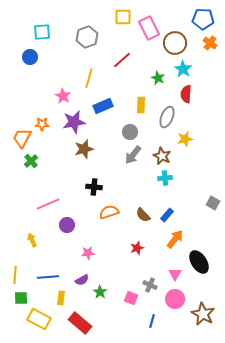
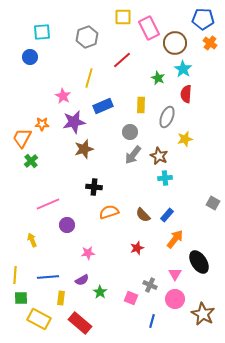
brown star at (162, 156): moved 3 px left
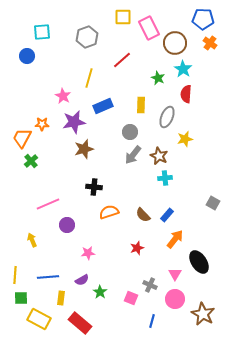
blue circle at (30, 57): moved 3 px left, 1 px up
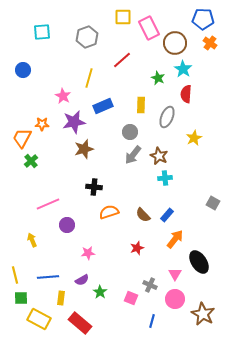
blue circle at (27, 56): moved 4 px left, 14 px down
yellow star at (185, 139): moved 9 px right, 1 px up; rotated 14 degrees counterclockwise
yellow line at (15, 275): rotated 18 degrees counterclockwise
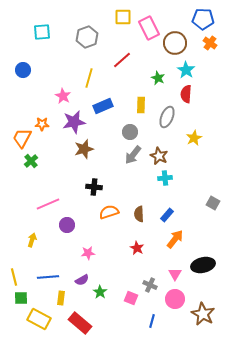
cyan star at (183, 69): moved 3 px right, 1 px down
brown semicircle at (143, 215): moved 4 px left, 1 px up; rotated 42 degrees clockwise
yellow arrow at (32, 240): rotated 40 degrees clockwise
red star at (137, 248): rotated 24 degrees counterclockwise
black ellipse at (199, 262): moved 4 px right, 3 px down; rotated 70 degrees counterclockwise
yellow line at (15, 275): moved 1 px left, 2 px down
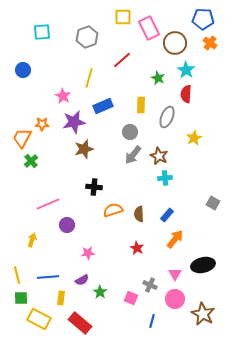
orange semicircle at (109, 212): moved 4 px right, 2 px up
yellow line at (14, 277): moved 3 px right, 2 px up
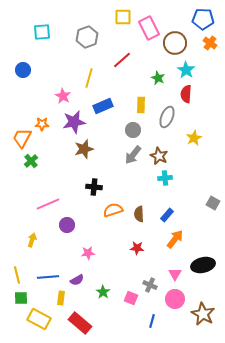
gray circle at (130, 132): moved 3 px right, 2 px up
red star at (137, 248): rotated 24 degrees counterclockwise
purple semicircle at (82, 280): moved 5 px left
green star at (100, 292): moved 3 px right
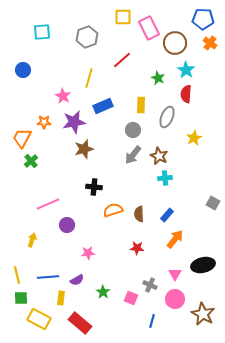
orange star at (42, 124): moved 2 px right, 2 px up
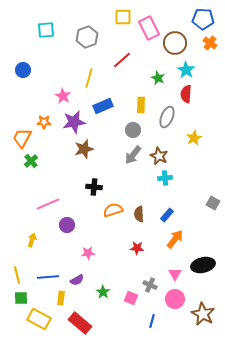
cyan square at (42, 32): moved 4 px right, 2 px up
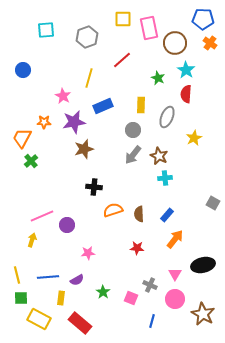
yellow square at (123, 17): moved 2 px down
pink rectangle at (149, 28): rotated 15 degrees clockwise
pink line at (48, 204): moved 6 px left, 12 px down
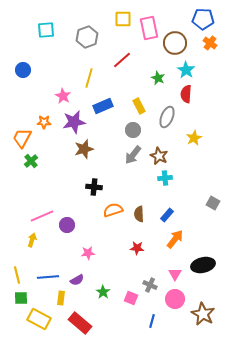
yellow rectangle at (141, 105): moved 2 px left, 1 px down; rotated 28 degrees counterclockwise
